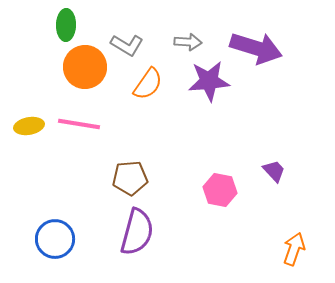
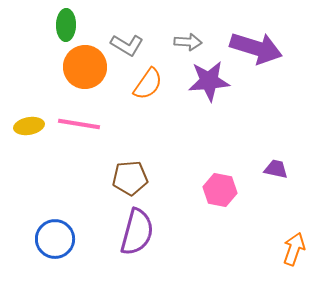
purple trapezoid: moved 2 px right, 2 px up; rotated 35 degrees counterclockwise
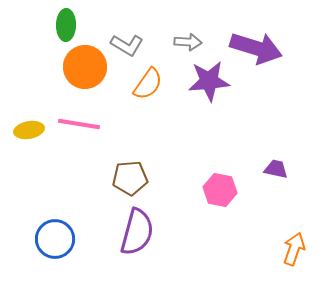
yellow ellipse: moved 4 px down
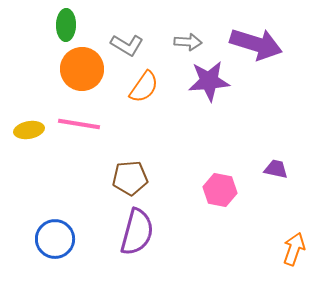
purple arrow: moved 4 px up
orange circle: moved 3 px left, 2 px down
orange semicircle: moved 4 px left, 3 px down
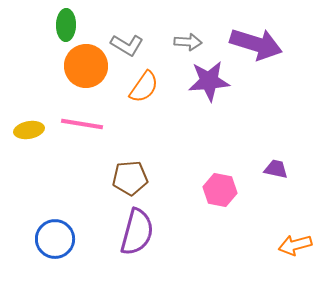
orange circle: moved 4 px right, 3 px up
pink line: moved 3 px right
orange arrow: moved 1 px right, 4 px up; rotated 124 degrees counterclockwise
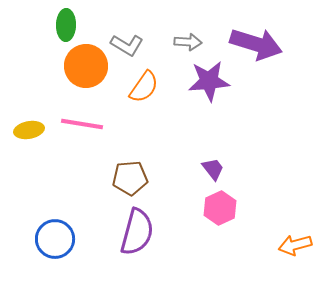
purple trapezoid: moved 63 px left; rotated 40 degrees clockwise
pink hexagon: moved 18 px down; rotated 24 degrees clockwise
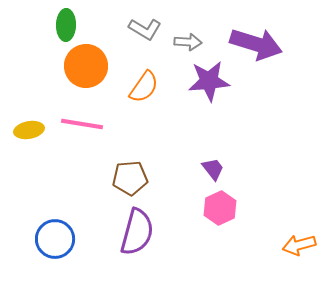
gray L-shape: moved 18 px right, 16 px up
orange arrow: moved 4 px right
